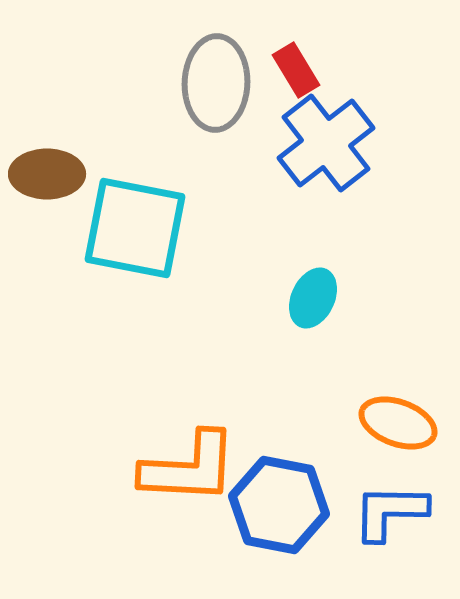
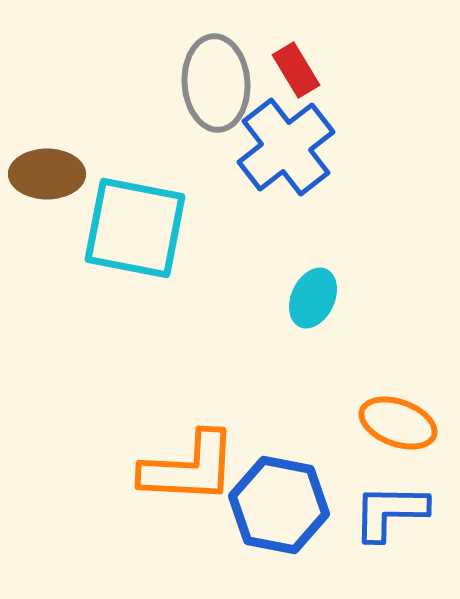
gray ellipse: rotated 6 degrees counterclockwise
blue cross: moved 40 px left, 4 px down
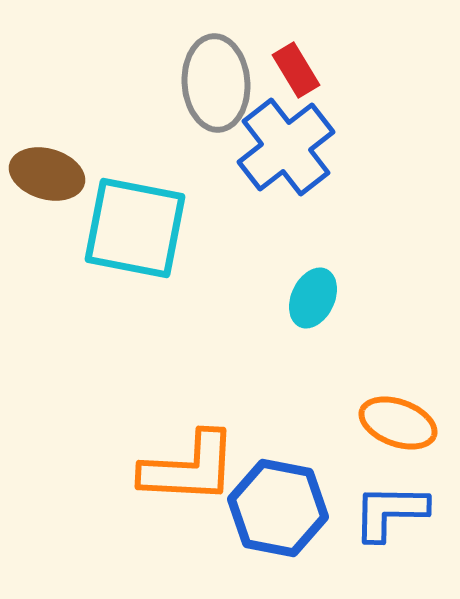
brown ellipse: rotated 16 degrees clockwise
blue hexagon: moved 1 px left, 3 px down
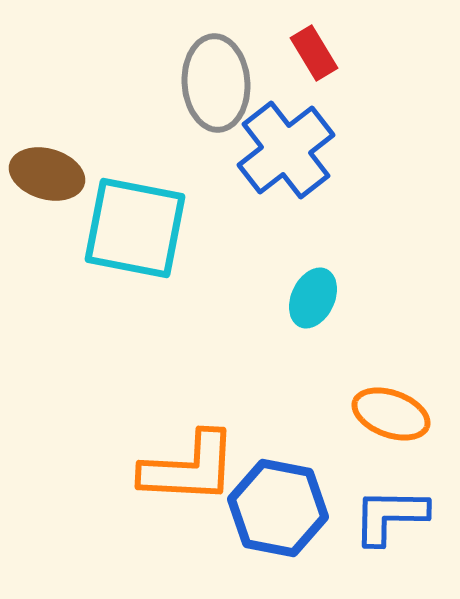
red rectangle: moved 18 px right, 17 px up
blue cross: moved 3 px down
orange ellipse: moved 7 px left, 9 px up
blue L-shape: moved 4 px down
